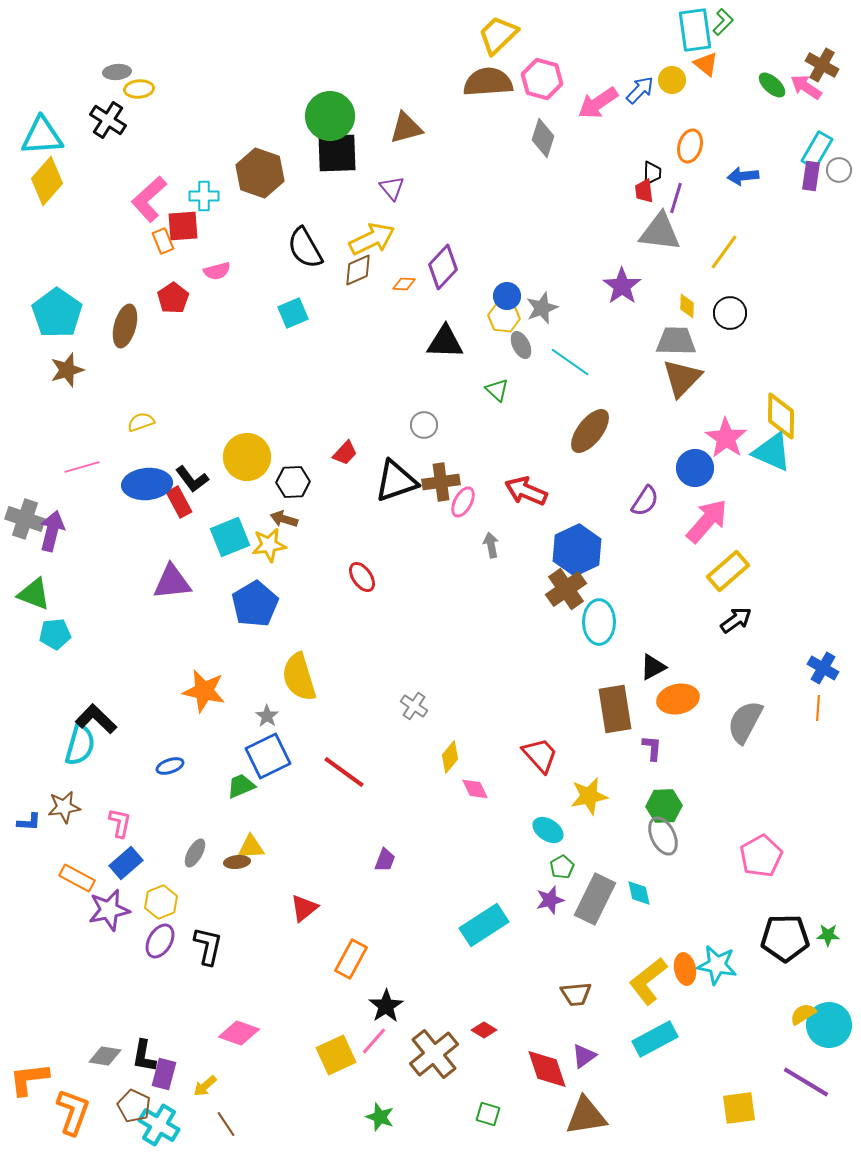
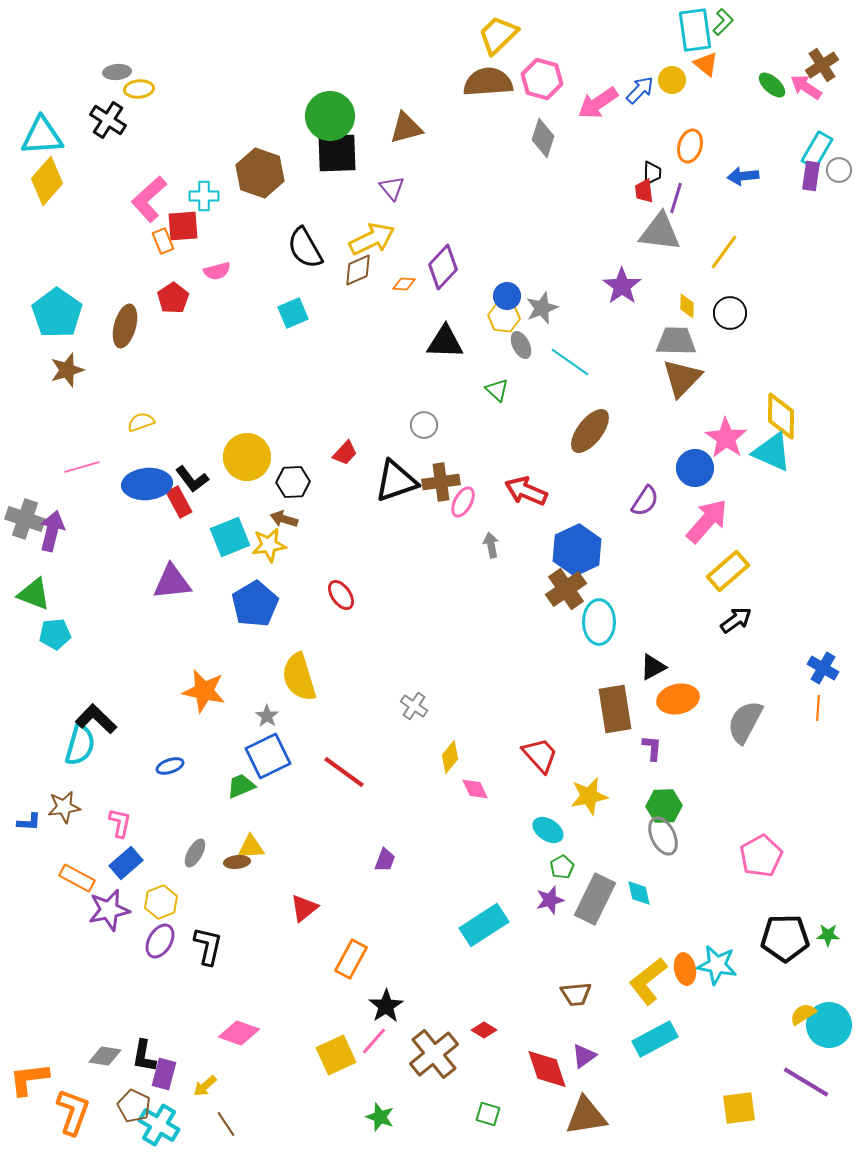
brown cross at (822, 65): rotated 28 degrees clockwise
red ellipse at (362, 577): moved 21 px left, 18 px down
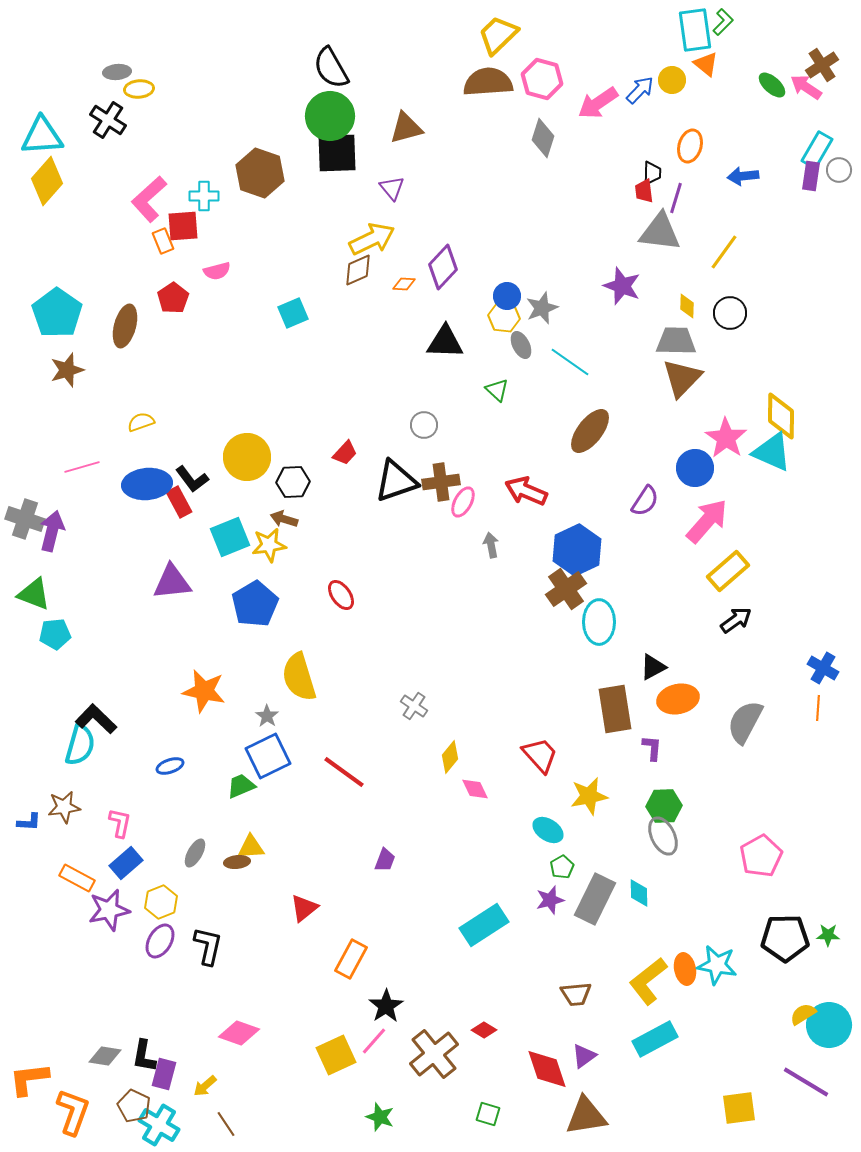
black semicircle at (305, 248): moved 26 px right, 180 px up
purple star at (622, 286): rotated 15 degrees counterclockwise
cyan diamond at (639, 893): rotated 12 degrees clockwise
